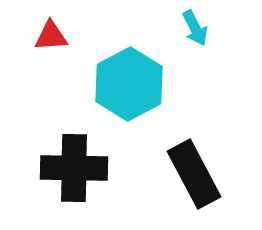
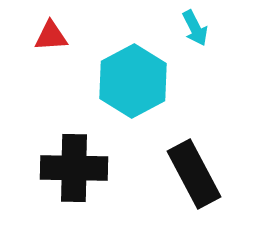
cyan hexagon: moved 4 px right, 3 px up
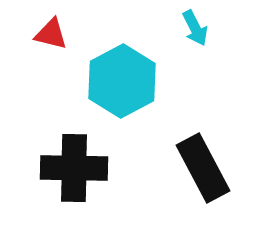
red triangle: moved 2 px up; rotated 18 degrees clockwise
cyan hexagon: moved 11 px left
black rectangle: moved 9 px right, 6 px up
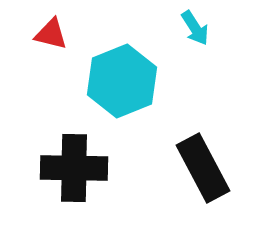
cyan arrow: rotated 6 degrees counterclockwise
cyan hexagon: rotated 6 degrees clockwise
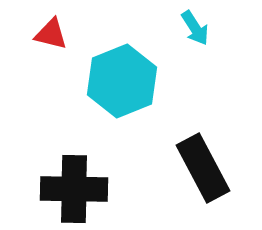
black cross: moved 21 px down
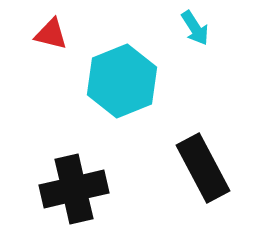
black cross: rotated 14 degrees counterclockwise
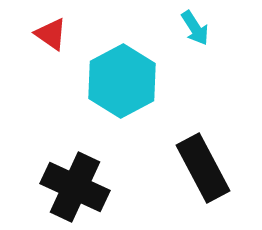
red triangle: rotated 21 degrees clockwise
cyan hexagon: rotated 6 degrees counterclockwise
black cross: moved 1 px right, 2 px up; rotated 38 degrees clockwise
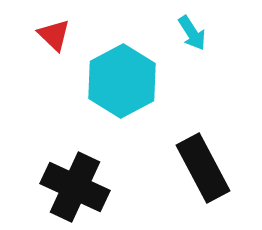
cyan arrow: moved 3 px left, 5 px down
red triangle: moved 3 px right, 1 px down; rotated 9 degrees clockwise
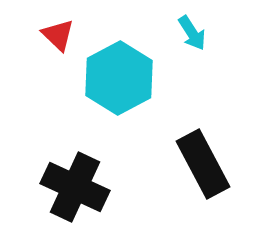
red triangle: moved 4 px right
cyan hexagon: moved 3 px left, 3 px up
black rectangle: moved 4 px up
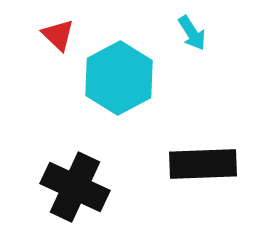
black rectangle: rotated 64 degrees counterclockwise
